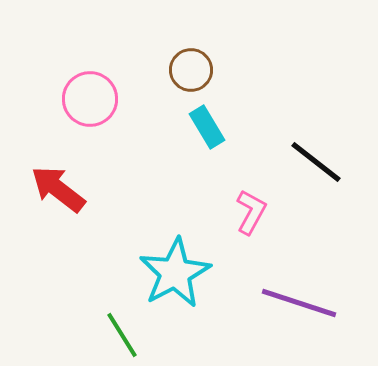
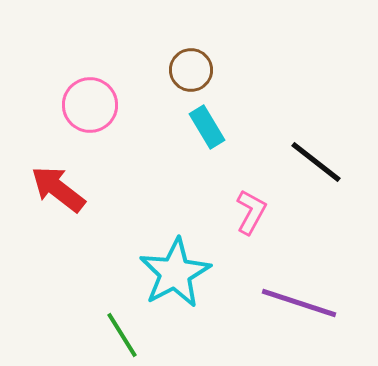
pink circle: moved 6 px down
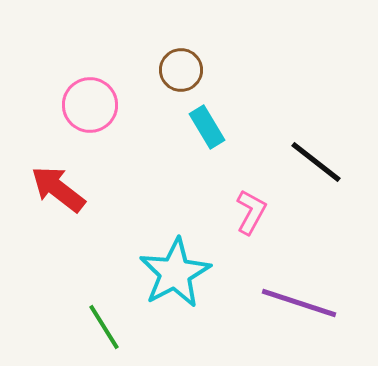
brown circle: moved 10 px left
green line: moved 18 px left, 8 px up
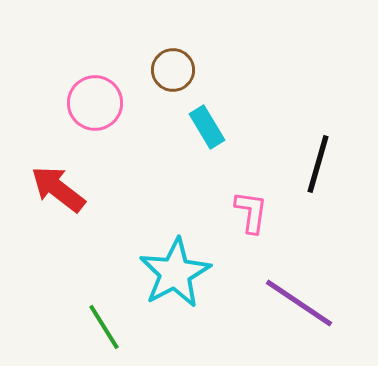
brown circle: moved 8 px left
pink circle: moved 5 px right, 2 px up
black line: moved 2 px right, 2 px down; rotated 68 degrees clockwise
pink L-shape: rotated 21 degrees counterclockwise
purple line: rotated 16 degrees clockwise
